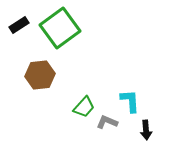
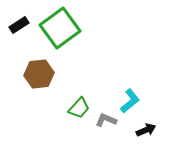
brown hexagon: moved 1 px left, 1 px up
cyan L-shape: rotated 55 degrees clockwise
green trapezoid: moved 5 px left, 1 px down
gray L-shape: moved 1 px left, 2 px up
black arrow: rotated 108 degrees counterclockwise
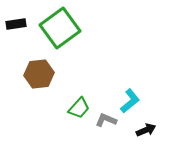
black rectangle: moved 3 px left, 1 px up; rotated 24 degrees clockwise
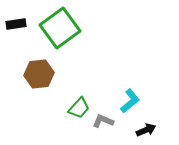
gray L-shape: moved 3 px left, 1 px down
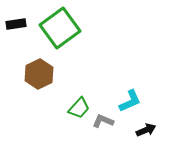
brown hexagon: rotated 20 degrees counterclockwise
cyan L-shape: rotated 15 degrees clockwise
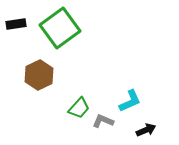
brown hexagon: moved 1 px down
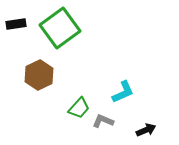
cyan L-shape: moved 7 px left, 9 px up
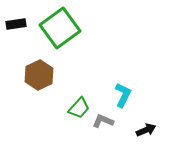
cyan L-shape: moved 3 px down; rotated 40 degrees counterclockwise
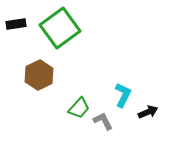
gray L-shape: rotated 40 degrees clockwise
black arrow: moved 2 px right, 18 px up
